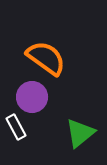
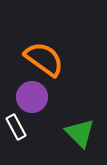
orange semicircle: moved 2 px left, 1 px down
green triangle: rotated 36 degrees counterclockwise
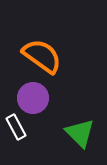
orange semicircle: moved 2 px left, 3 px up
purple circle: moved 1 px right, 1 px down
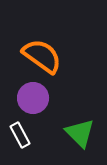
white rectangle: moved 4 px right, 8 px down
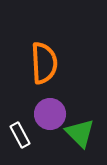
orange semicircle: moved 2 px right, 7 px down; rotated 51 degrees clockwise
purple circle: moved 17 px right, 16 px down
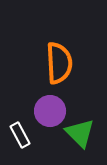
orange semicircle: moved 15 px right
purple circle: moved 3 px up
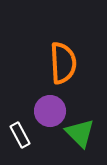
orange semicircle: moved 4 px right
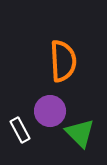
orange semicircle: moved 2 px up
white rectangle: moved 5 px up
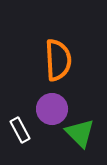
orange semicircle: moved 5 px left, 1 px up
purple circle: moved 2 px right, 2 px up
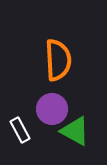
green triangle: moved 5 px left, 2 px up; rotated 16 degrees counterclockwise
